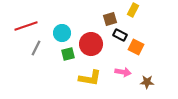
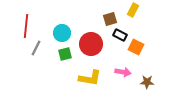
red line: rotated 65 degrees counterclockwise
green square: moved 3 px left
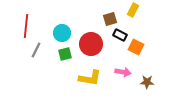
gray line: moved 2 px down
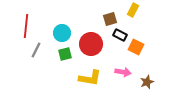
brown star: rotated 24 degrees counterclockwise
